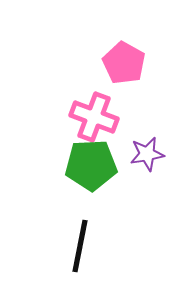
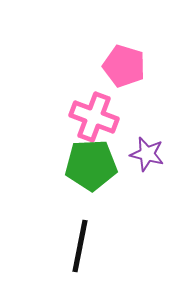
pink pentagon: moved 3 px down; rotated 12 degrees counterclockwise
purple star: rotated 24 degrees clockwise
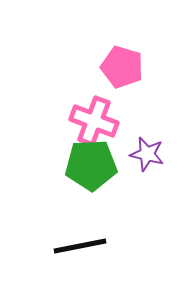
pink pentagon: moved 2 px left, 1 px down
pink cross: moved 4 px down
black line: rotated 68 degrees clockwise
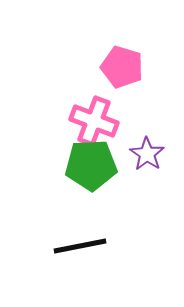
purple star: rotated 20 degrees clockwise
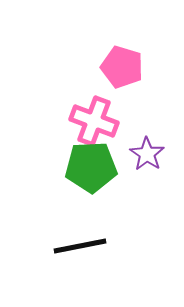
green pentagon: moved 2 px down
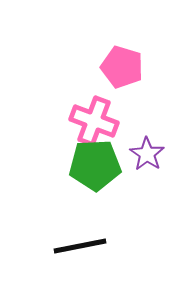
green pentagon: moved 4 px right, 2 px up
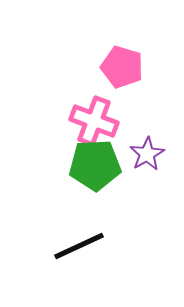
purple star: rotated 8 degrees clockwise
black line: moved 1 px left; rotated 14 degrees counterclockwise
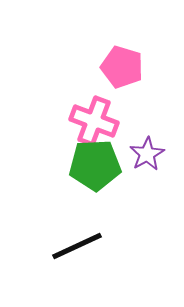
black line: moved 2 px left
